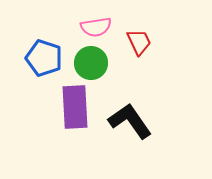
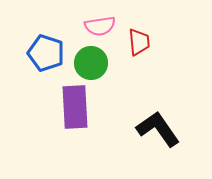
pink semicircle: moved 4 px right, 1 px up
red trapezoid: rotated 20 degrees clockwise
blue pentagon: moved 2 px right, 5 px up
black L-shape: moved 28 px right, 8 px down
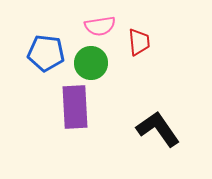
blue pentagon: rotated 12 degrees counterclockwise
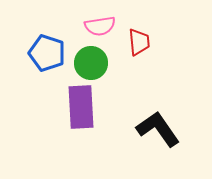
blue pentagon: moved 1 px right; rotated 12 degrees clockwise
purple rectangle: moved 6 px right
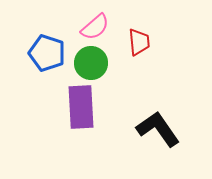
pink semicircle: moved 5 px left, 1 px down; rotated 32 degrees counterclockwise
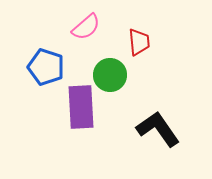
pink semicircle: moved 9 px left
blue pentagon: moved 1 px left, 14 px down
green circle: moved 19 px right, 12 px down
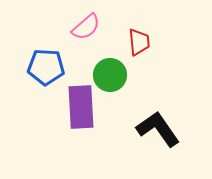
blue pentagon: rotated 15 degrees counterclockwise
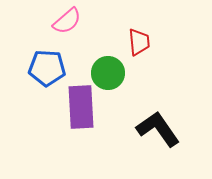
pink semicircle: moved 19 px left, 6 px up
blue pentagon: moved 1 px right, 1 px down
green circle: moved 2 px left, 2 px up
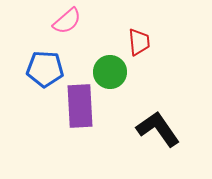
blue pentagon: moved 2 px left, 1 px down
green circle: moved 2 px right, 1 px up
purple rectangle: moved 1 px left, 1 px up
